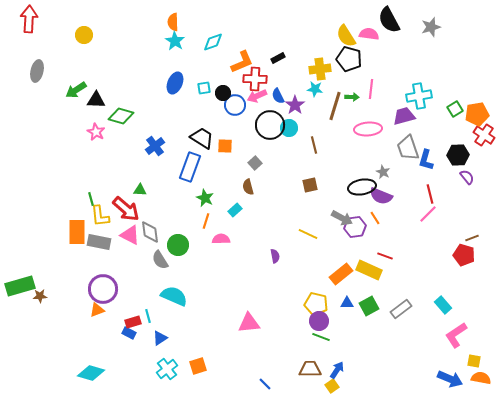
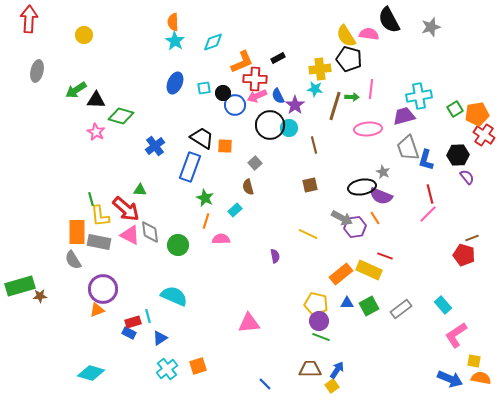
gray semicircle at (160, 260): moved 87 px left
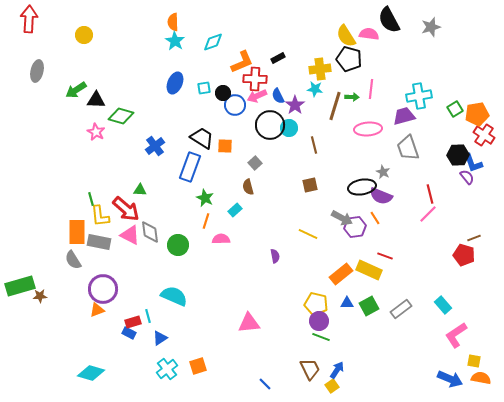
blue L-shape at (426, 160): moved 47 px right, 3 px down; rotated 35 degrees counterclockwise
brown line at (472, 238): moved 2 px right
brown trapezoid at (310, 369): rotated 65 degrees clockwise
